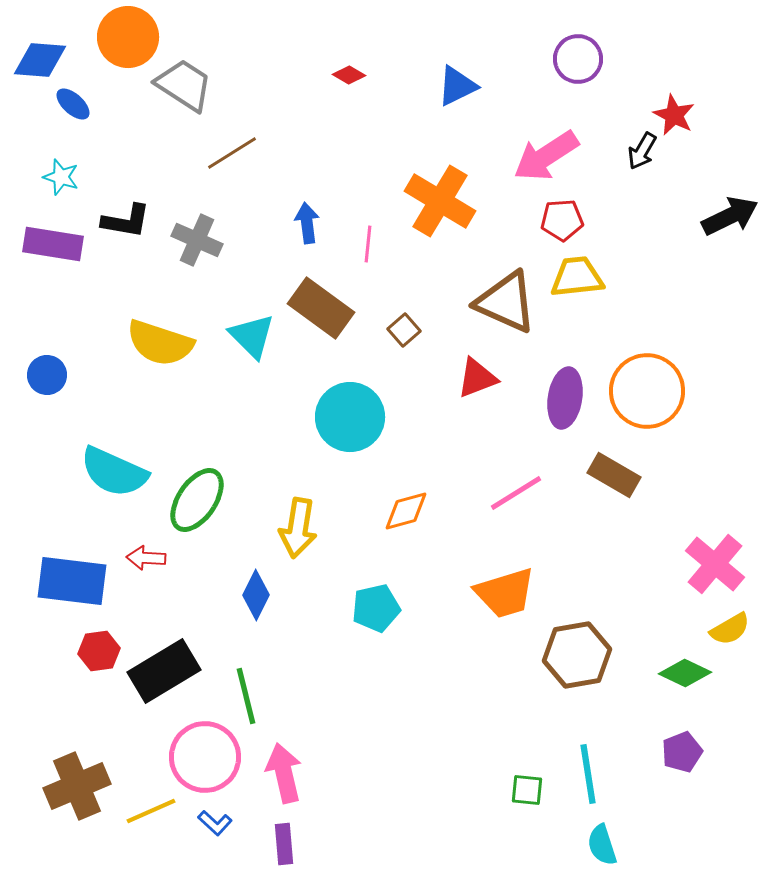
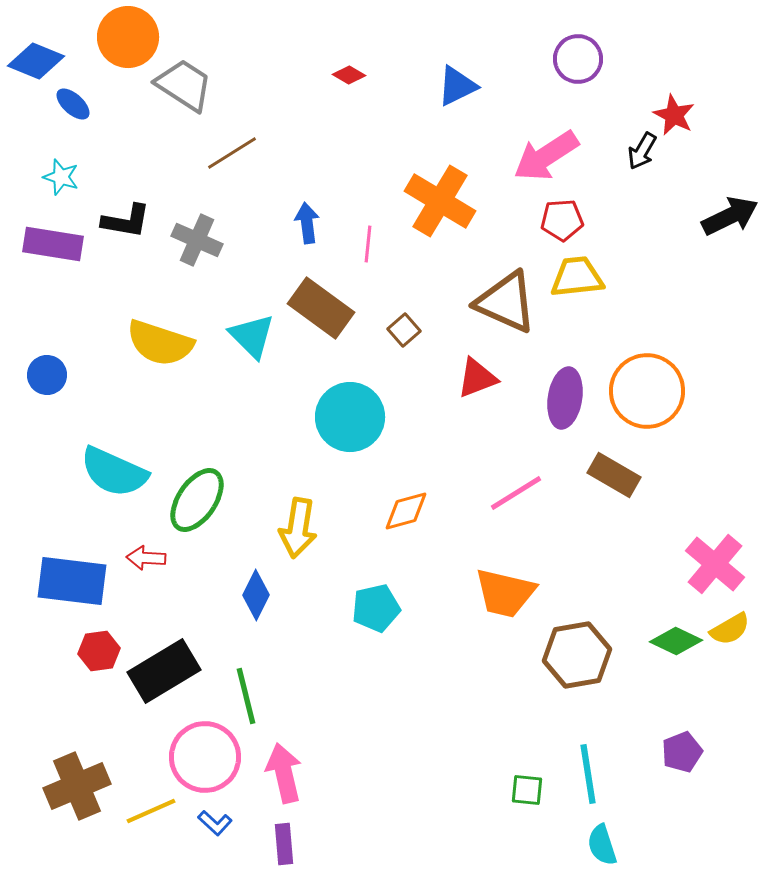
blue diamond at (40, 60): moved 4 px left, 1 px down; rotated 18 degrees clockwise
orange trapezoid at (505, 593): rotated 30 degrees clockwise
green diamond at (685, 673): moved 9 px left, 32 px up
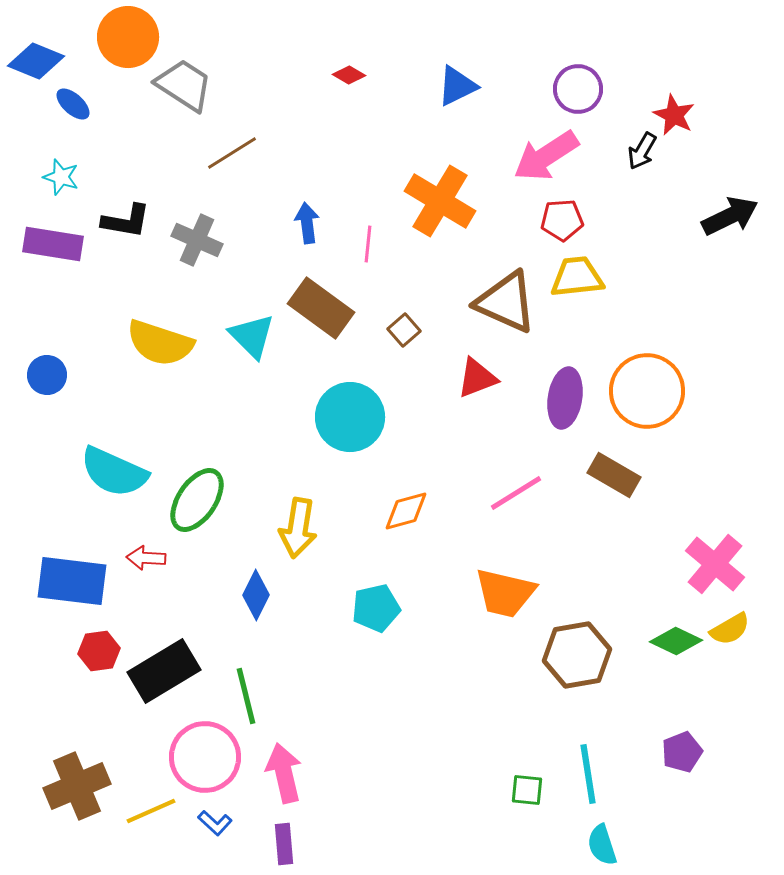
purple circle at (578, 59): moved 30 px down
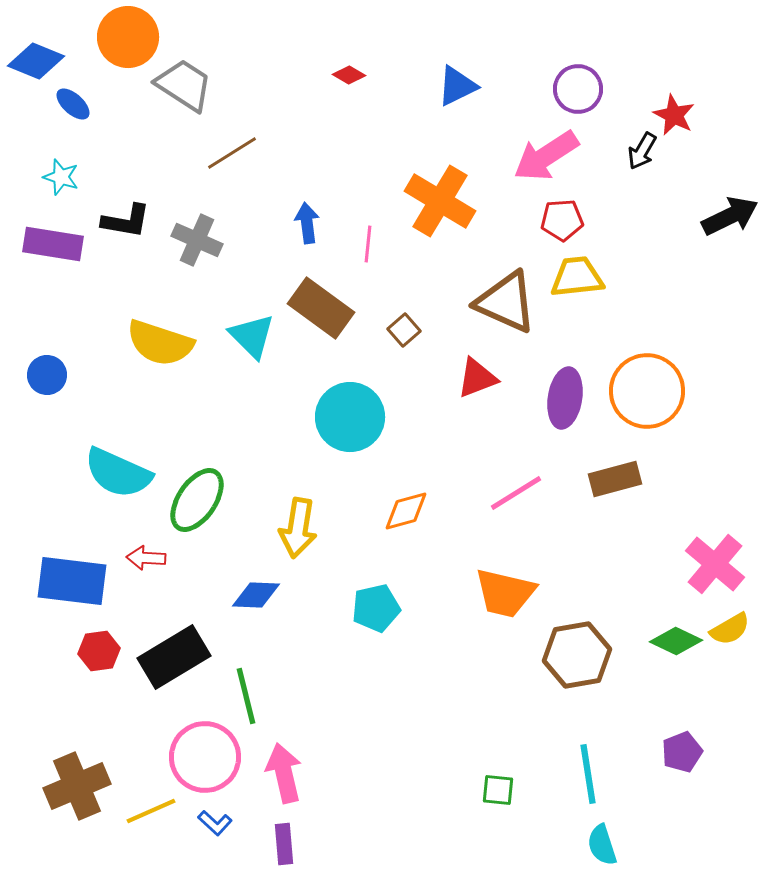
cyan semicircle at (114, 472): moved 4 px right, 1 px down
brown rectangle at (614, 475): moved 1 px right, 4 px down; rotated 45 degrees counterclockwise
blue diamond at (256, 595): rotated 66 degrees clockwise
black rectangle at (164, 671): moved 10 px right, 14 px up
green square at (527, 790): moved 29 px left
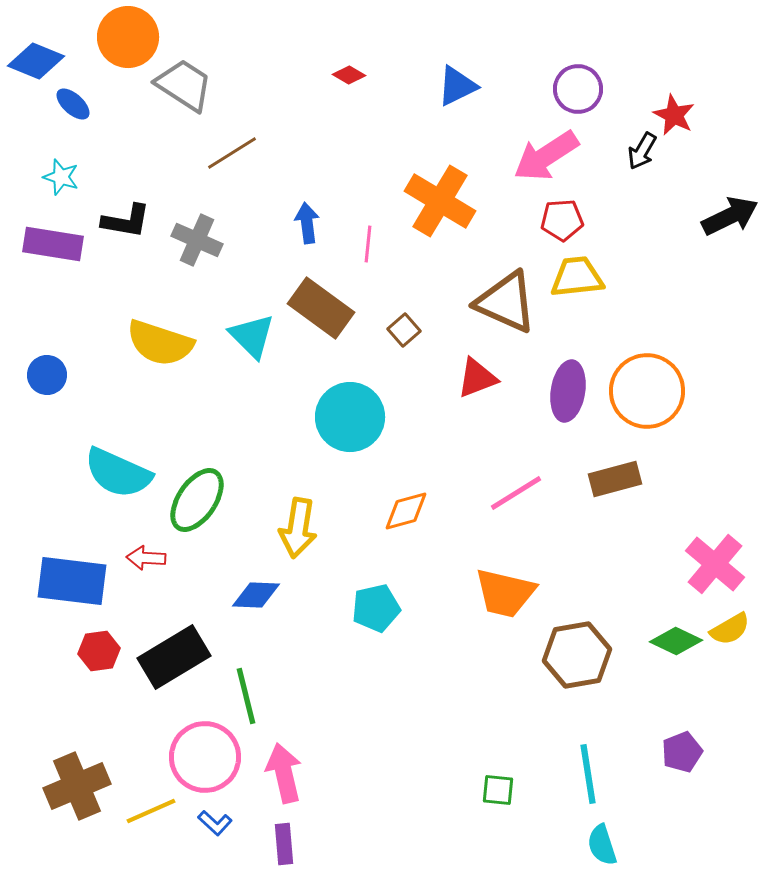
purple ellipse at (565, 398): moved 3 px right, 7 px up
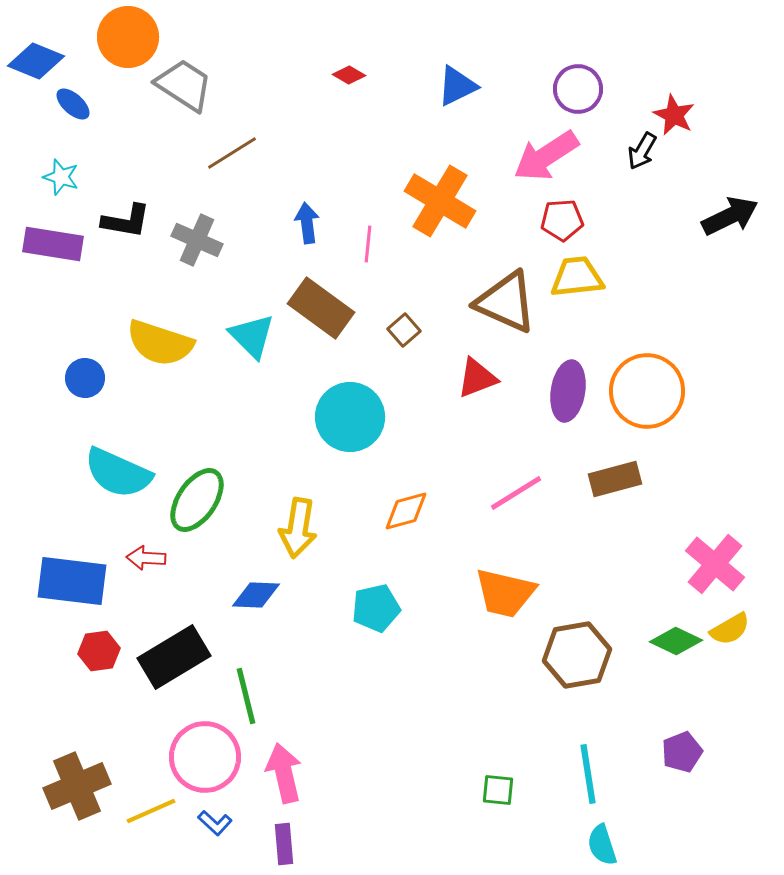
blue circle at (47, 375): moved 38 px right, 3 px down
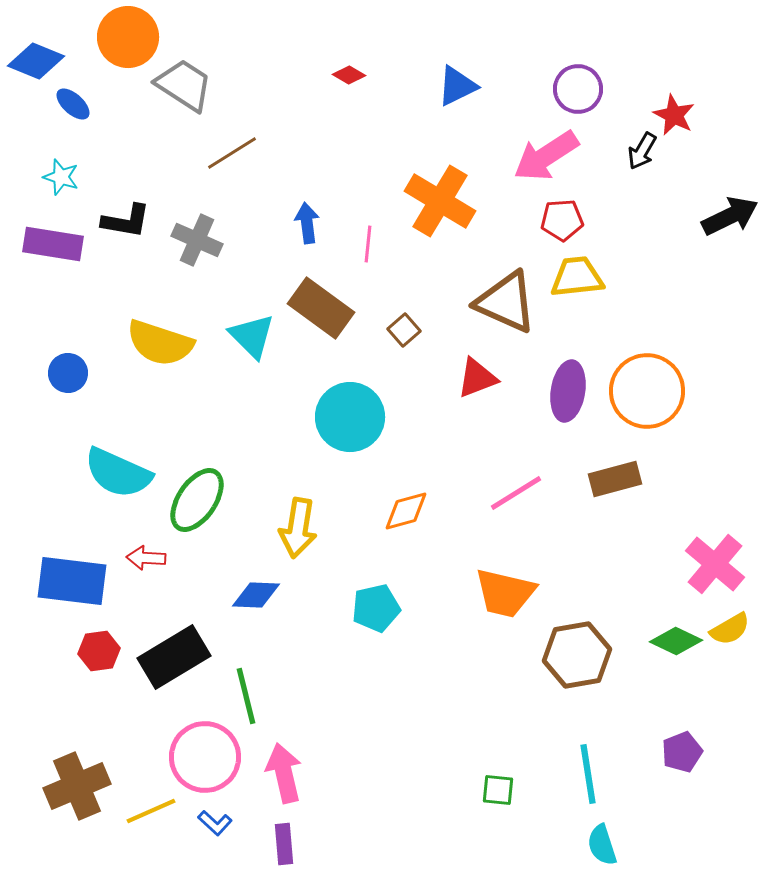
blue circle at (85, 378): moved 17 px left, 5 px up
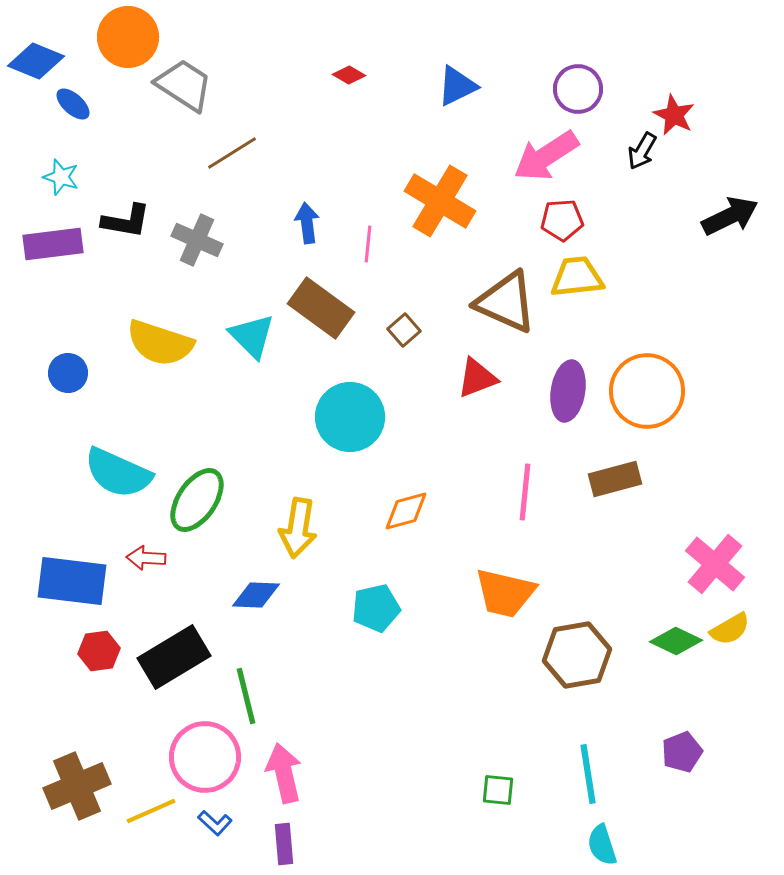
purple rectangle at (53, 244): rotated 16 degrees counterclockwise
pink line at (516, 493): moved 9 px right, 1 px up; rotated 52 degrees counterclockwise
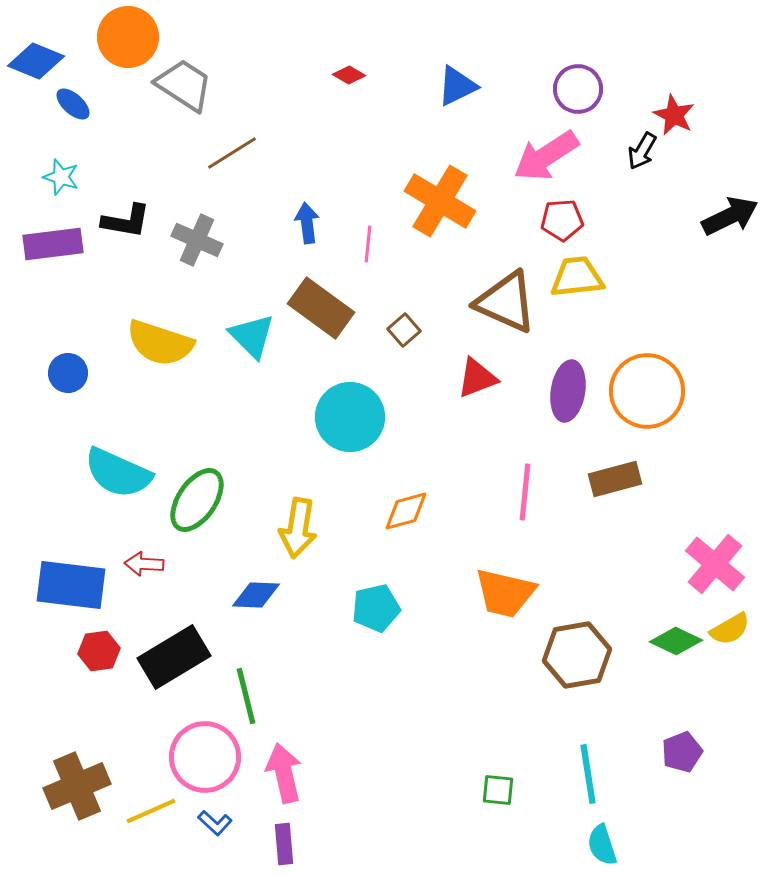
red arrow at (146, 558): moved 2 px left, 6 px down
blue rectangle at (72, 581): moved 1 px left, 4 px down
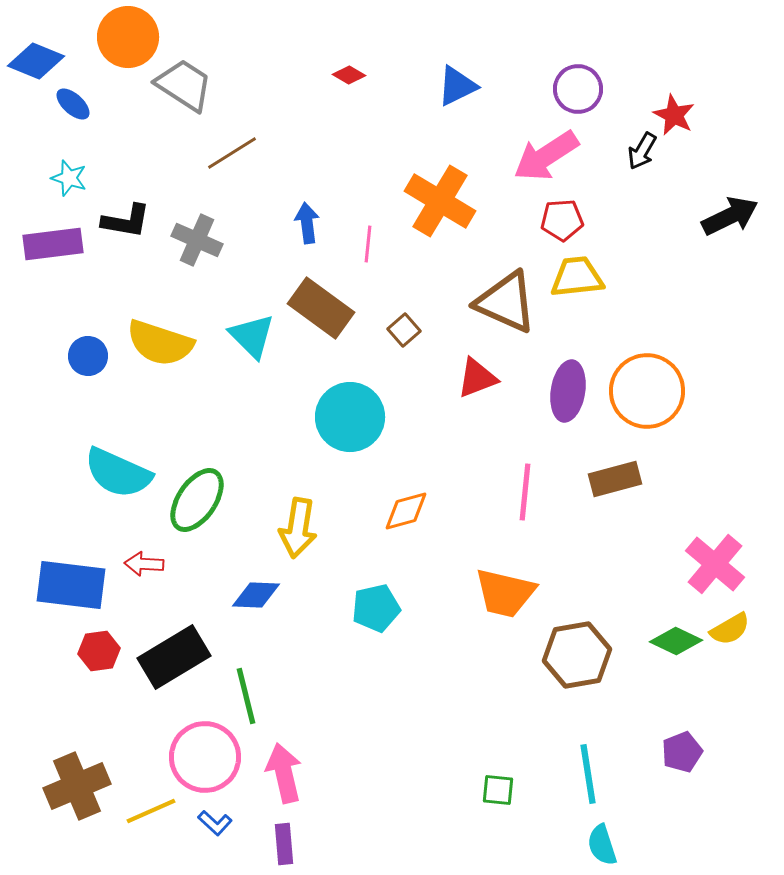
cyan star at (61, 177): moved 8 px right, 1 px down
blue circle at (68, 373): moved 20 px right, 17 px up
